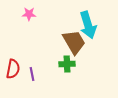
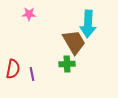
cyan arrow: moved 1 px up; rotated 20 degrees clockwise
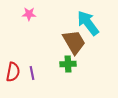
cyan arrow: moved 1 px up; rotated 140 degrees clockwise
green cross: moved 1 px right
red semicircle: moved 3 px down
purple line: moved 1 px up
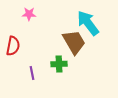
green cross: moved 9 px left
red semicircle: moved 26 px up
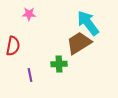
brown trapezoid: moved 5 px right, 1 px down; rotated 92 degrees counterclockwise
purple line: moved 2 px left, 2 px down
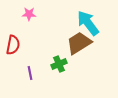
red semicircle: moved 1 px up
green cross: rotated 21 degrees counterclockwise
purple line: moved 2 px up
